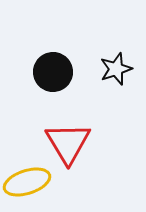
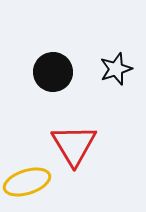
red triangle: moved 6 px right, 2 px down
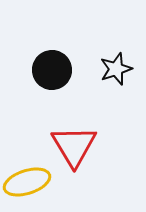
black circle: moved 1 px left, 2 px up
red triangle: moved 1 px down
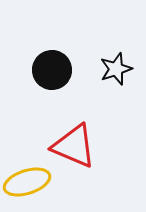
red triangle: rotated 36 degrees counterclockwise
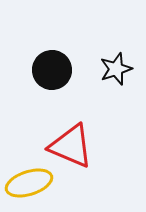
red triangle: moved 3 px left
yellow ellipse: moved 2 px right, 1 px down
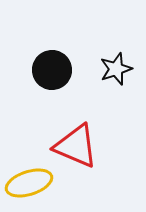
red triangle: moved 5 px right
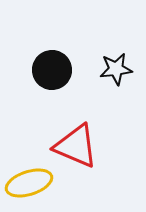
black star: rotated 12 degrees clockwise
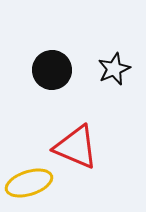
black star: moved 2 px left; rotated 16 degrees counterclockwise
red triangle: moved 1 px down
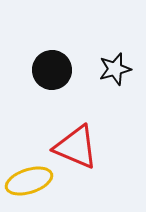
black star: moved 1 px right; rotated 8 degrees clockwise
yellow ellipse: moved 2 px up
